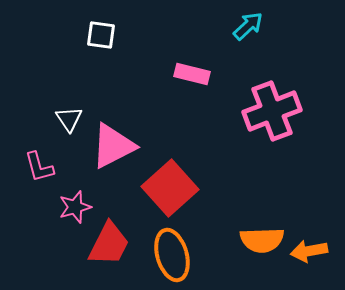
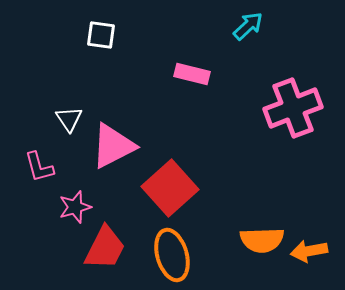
pink cross: moved 21 px right, 3 px up
red trapezoid: moved 4 px left, 4 px down
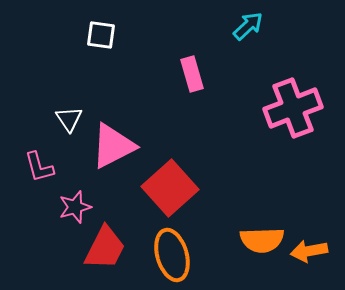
pink rectangle: rotated 60 degrees clockwise
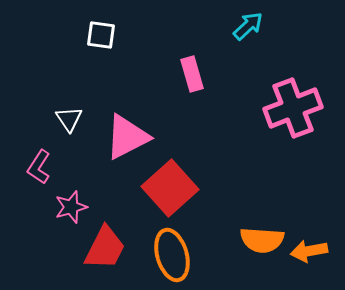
pink triangle: moved 14 px right, 9 px up
pink L-shape: rotated 48 degrees clockwise
pink star: moved 4 px left
orange semicircle: rotated 6 degrees clockwise
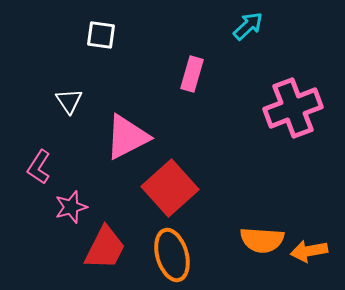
pink rectangle: rotated 32 degrees clockwise
white triangle: moved 18 px up
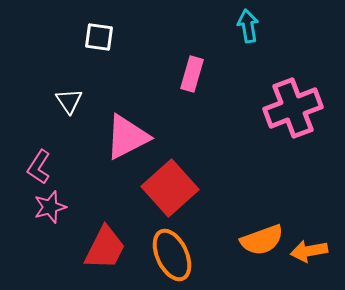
cyan arrow: rotated 56 degrees counterclockwise
white square: moved 2 px left, 2 px down
pink star: moved 21 px left
orange semicircle: rotated 24 degrees counterclockwise
orange ellipse: rotated 9 degrees counterclockwise
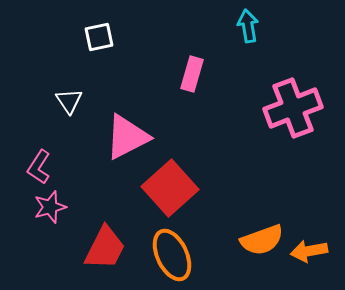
white square: rotated 20 degrees counterclockwise
